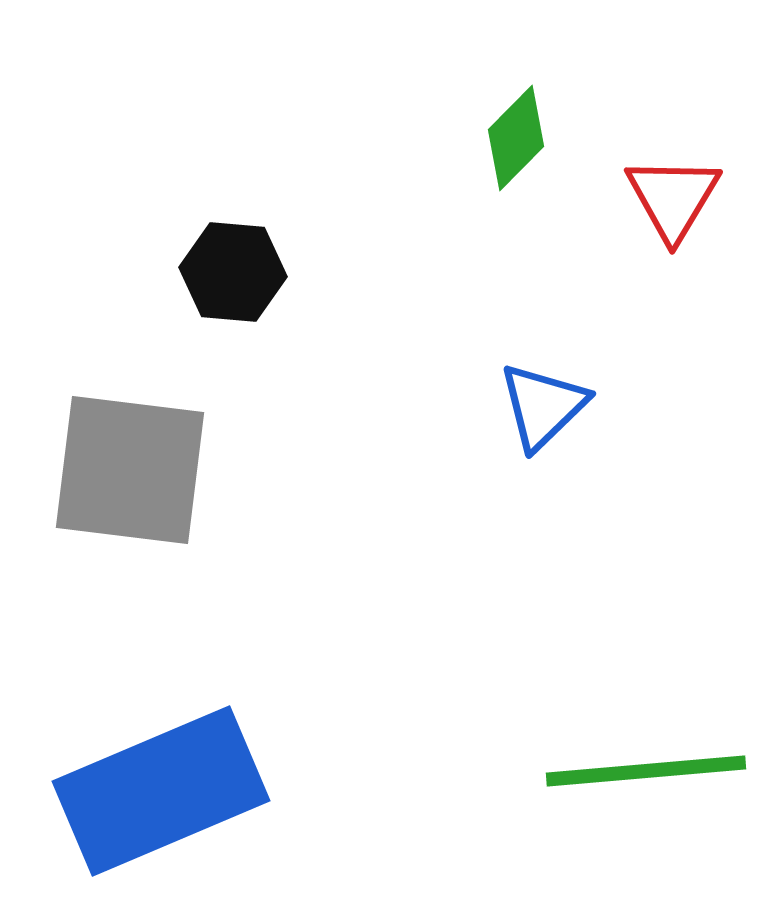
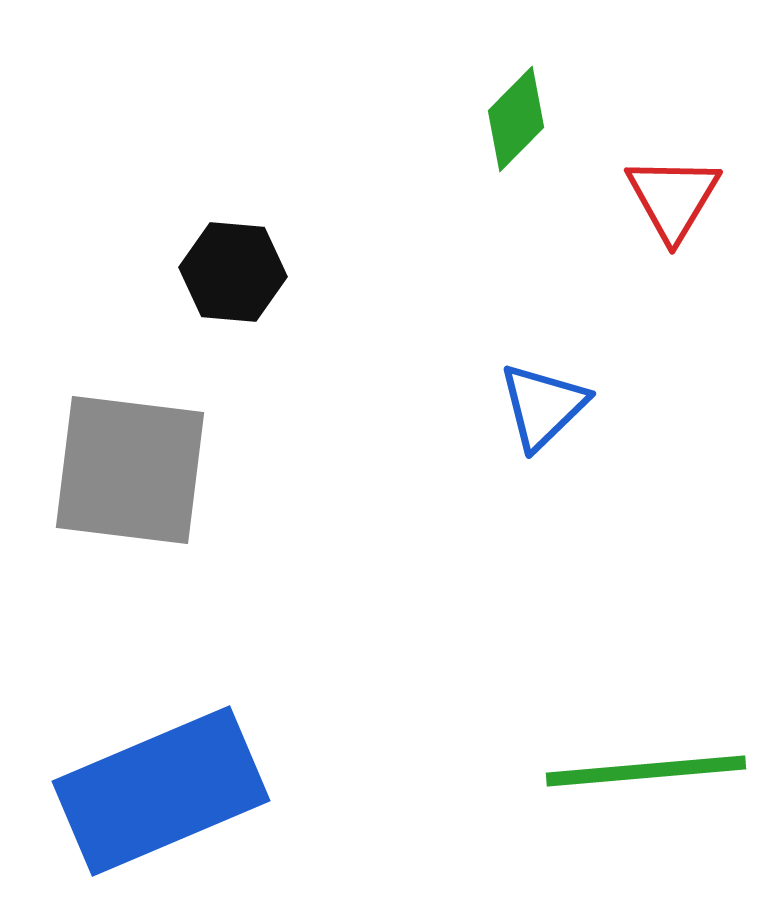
green diamond: moved 19 px up
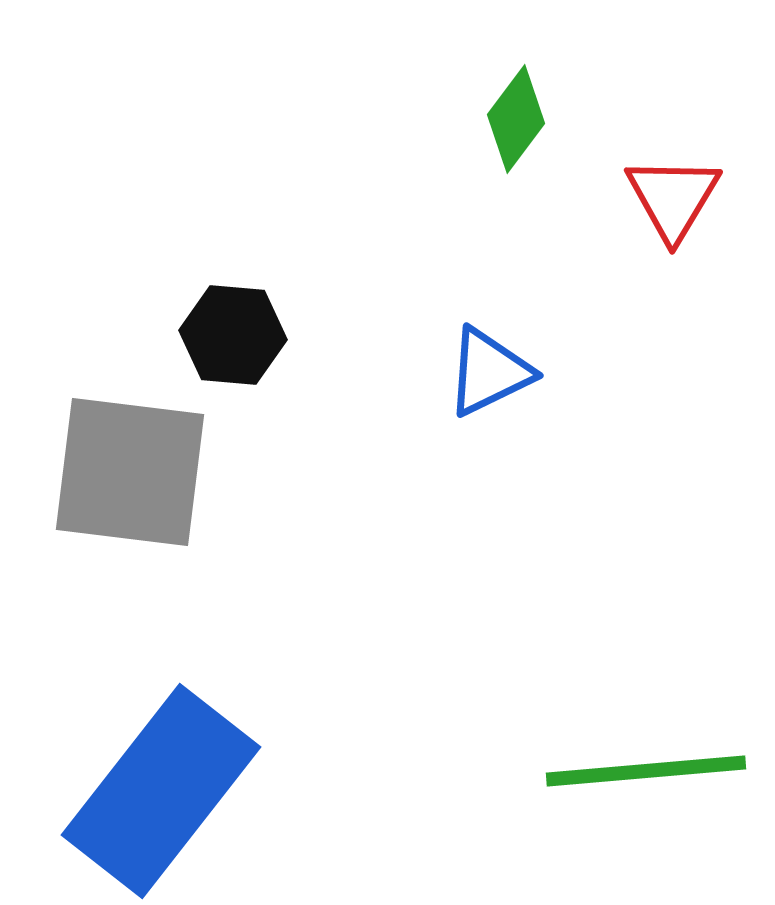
green diamond: rotated 8 degrees counterclockwise
black hexagon: moved 63 px down
blue triangle: moved 54 px left, 34 px up; rotated 18 degrees clockwise
gray square: moved 2 px down
blue rectangle: rotated 29 degrees counterclockwise
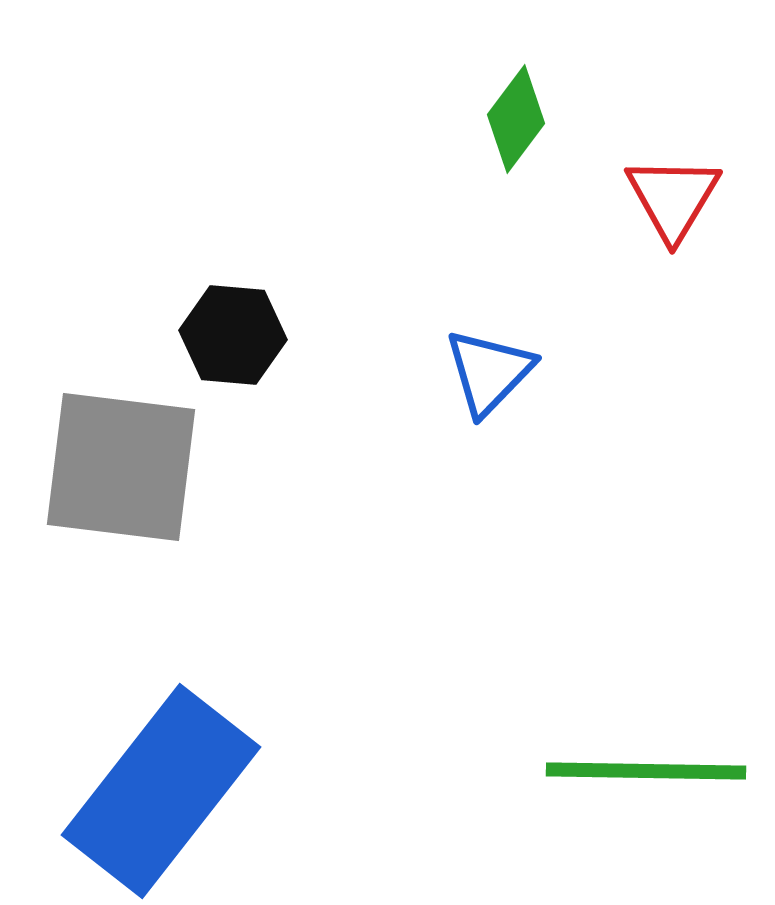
blue triangle: rotated 20 degrees counterclockwise
gray square: moved 9 px left, 5 px up
green line: rotated 6 degrees clockwise
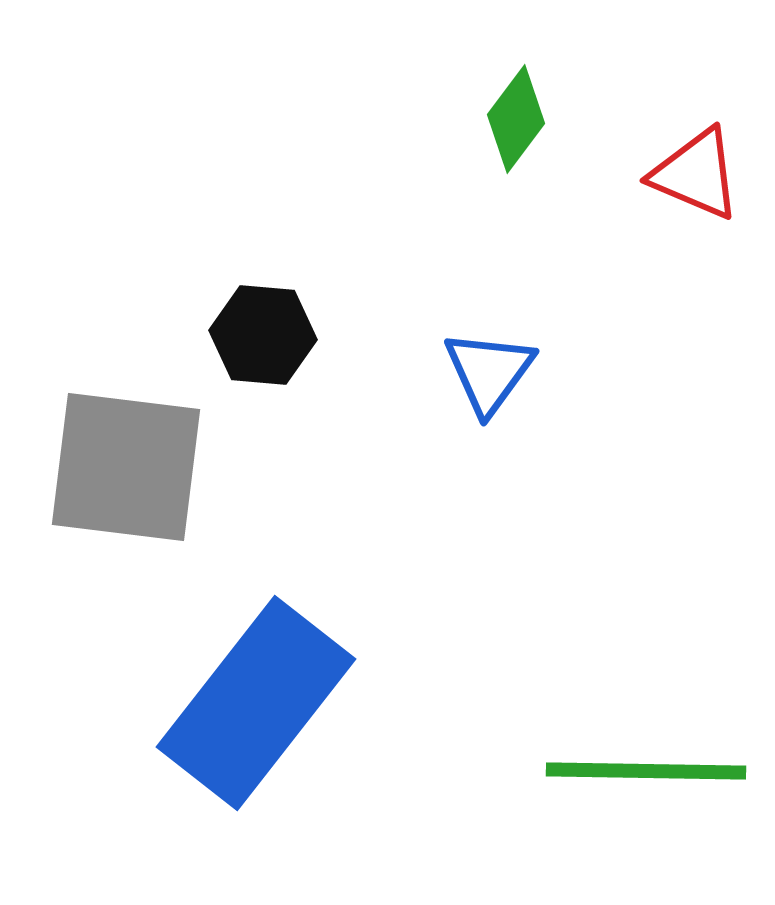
red triangle: moved 23 px right, 24 px up; rotated 38 degrees counterclockwise
black hexagon: moved 30 px right
blue triangle: rotated 8 degrees counterclockwise
gray square: moved 5 px right
blue rectangle: moved 95 px right, 88 px up
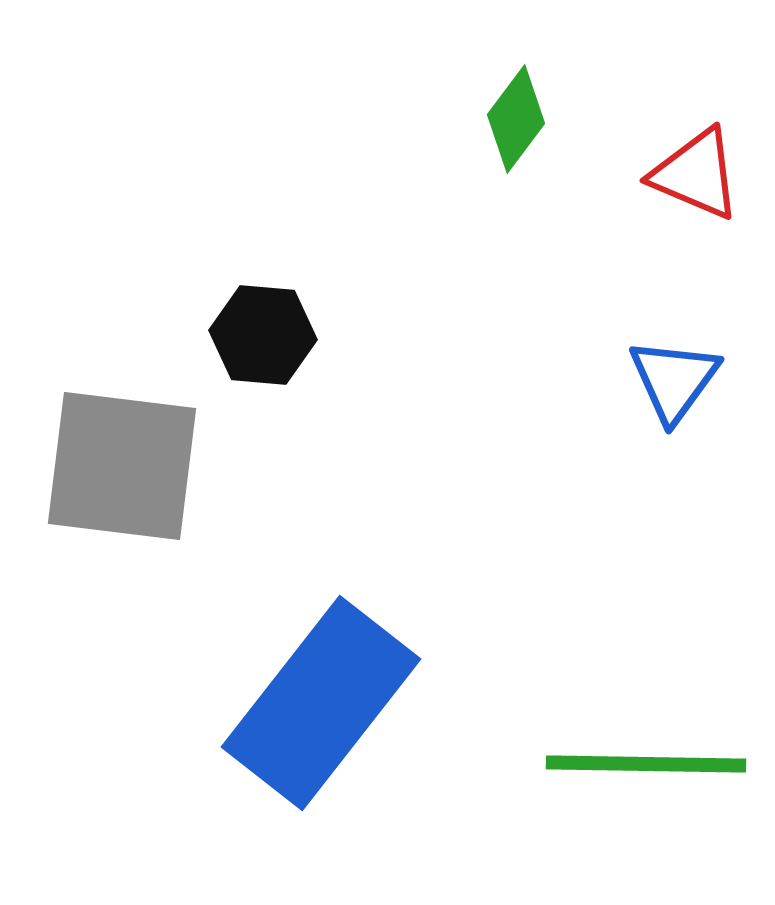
blue triangle: moved 185 px right, 8 px down
gray square: moved 4 px left, 1 px up
blue rectangle: moved 65 px right
green line: moved 7 px up
